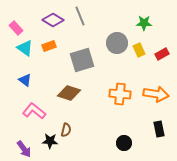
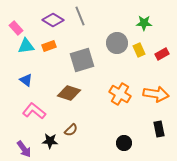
cyan triangle: moved 1 px right, 2 px up; rotated 42 degrees counterclockwise
blue triangle: moved 1 px right
orange cross: rotated 25 degrees clockwise
brown semicircle: moved 5 px right; rotated 32 degrees clockwise
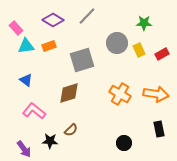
gray line: moved 7 px right; rotated 66 degrees clockwise
brown diamond: rotated 35 degrees counterclockwise
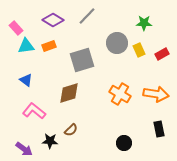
purple arrow: rotated 18 degrees counterclockwise
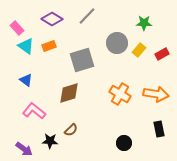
purple diamond: moved 1 px left, 1 px up
pink rectangle: moved 1 px right
cyan triangle: rotated 42 degrees clockwise
yellow rectangle: rotated 64 degrees clockwise
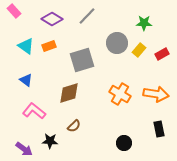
pink rectangle: moved 3 px left, 17 px up
brown semicircle: moved 3 px right, 4 px up
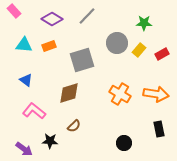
cyan triangle: moved 2 px left, 1 px up; rotated 30 degrees counterclockwise
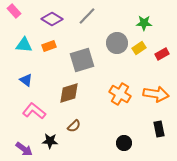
yellow rectangle: moved 2 px up; rotated 16 degrees clockwise
